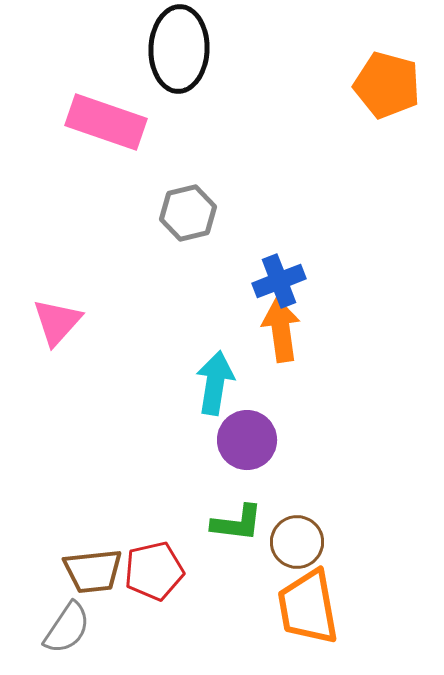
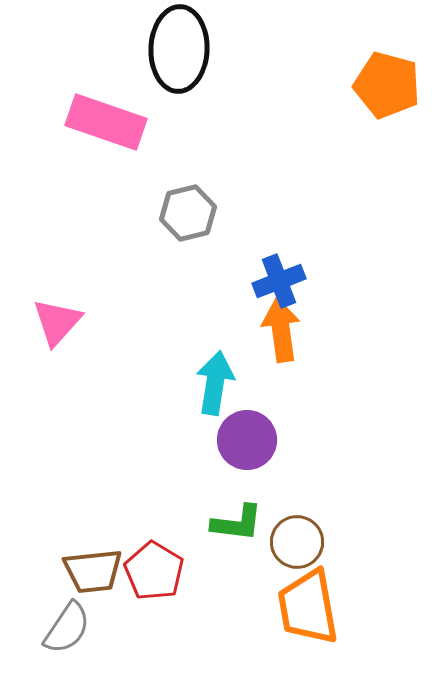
red pentagon: rotated 28 degrees counterclockwise
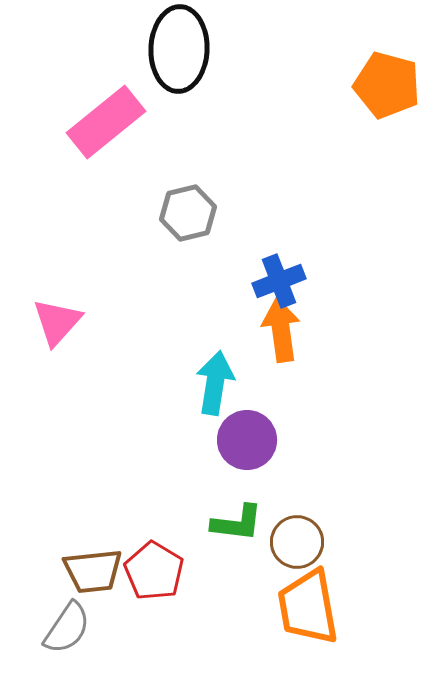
pink rectangle: rotated 58 degrees counterclockwise
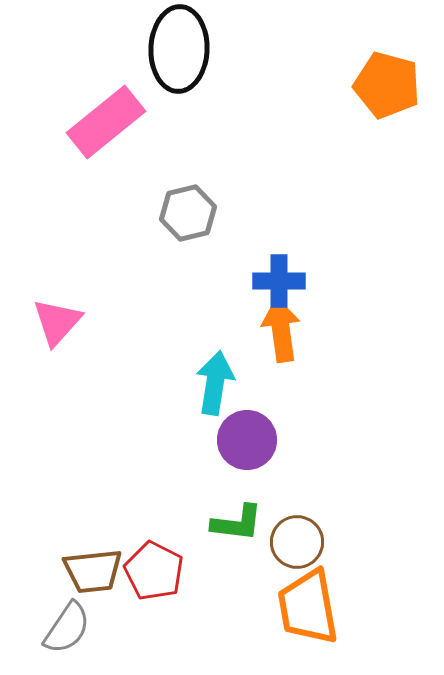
blue cross: rotated 21 degrees clockwise
red pentagon: rotated 4 degrees counterclockwise
